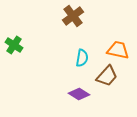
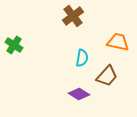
orange trapezoid: moved 8 px up
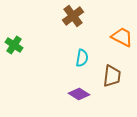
orange trapezoid: moved 4 px right, 5 px up; rotated 15 degrees clockwise
brown trapezoid: moved 5 px right; rotated 35 degrees counterclockwise
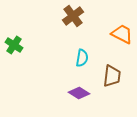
orange trapezoid: moved 3 px up
purple diamond: moved 1 px up
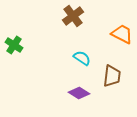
cyan semicircle: rotated 66 degrees counterclockwise
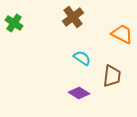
brown cross: moved 1 px down
green cross: moved 22 px up
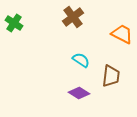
cyan semicircle: moved 1 px left, 2 px down
brown trapezoid: moved 1 px left
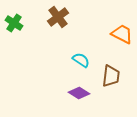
brown cross: moved 15 px left
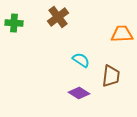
green cross: rotated 30 degrees counterclockwise
orange trapezoid: rotated 30 degrees counterclockwise
